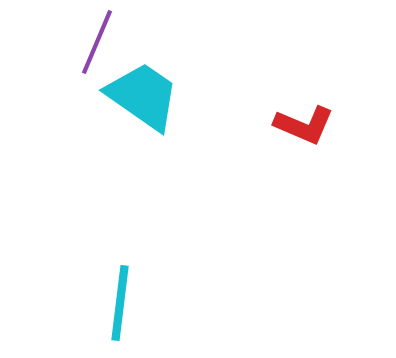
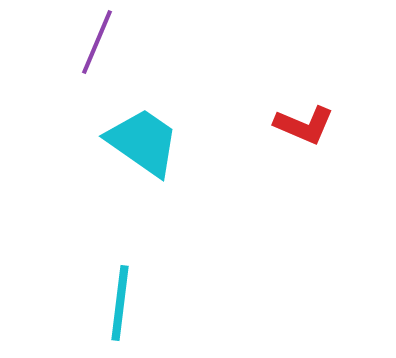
cyan trapezoid: moved 46 px down
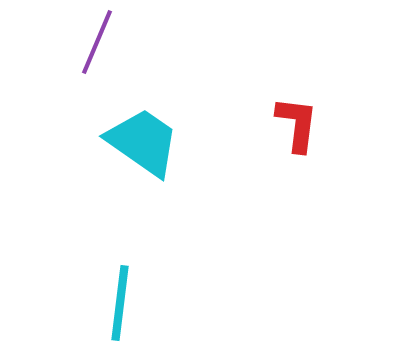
red L-shape: moved 7 px left, 1 px up; rotated 106 degrees counterclockwise
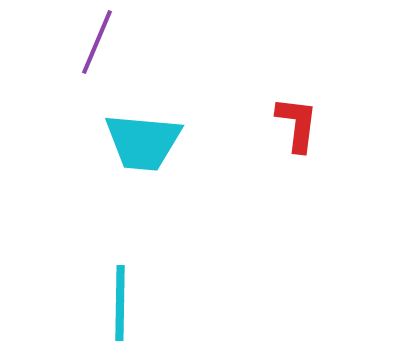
cyan trapezoid: rotated 150 degrees clockwise
cyan line: rotated 6 degrees counterclockwise
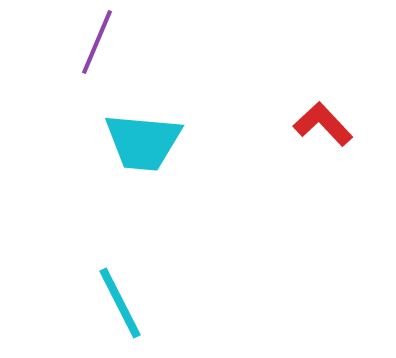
red L-shape: moved 26 px right; rotated 50 degrees counterclockwise
cyan line: rotated 28 degrees counterclockwise
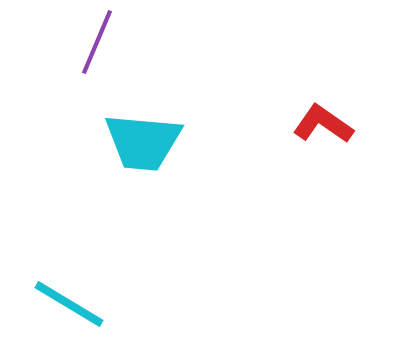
red L-shape: rotated 12 degrees counterclockwise
cyan line: moved 51 px left, 1 px down; rotated 32 degrees counterclockwise
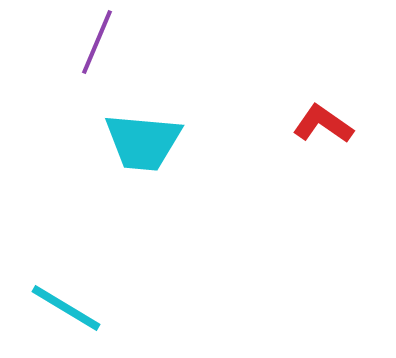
cyan line: moved 3 px left, 4 px down
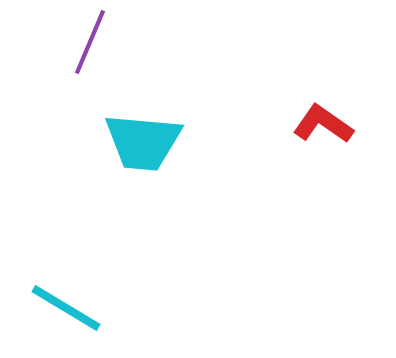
purple line: moved 7 px left
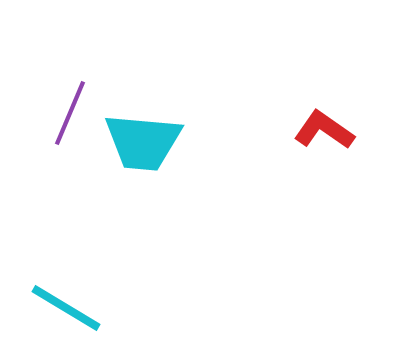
purple line: moved 20 px left, 71 px down
red L-shape: moved 1 px right, 6 px down
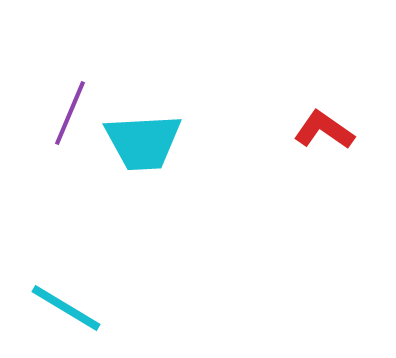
cyan trapezoid: rotated 8 degrees counterclockwise
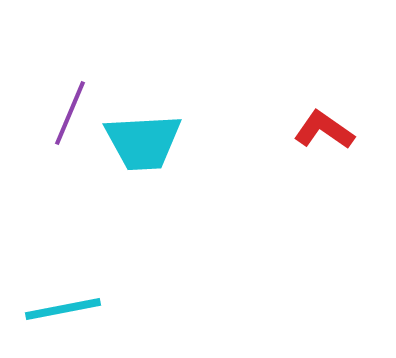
cyan line: moved 3 px left, 1 px down; rotated 42 degrees counterclockwise
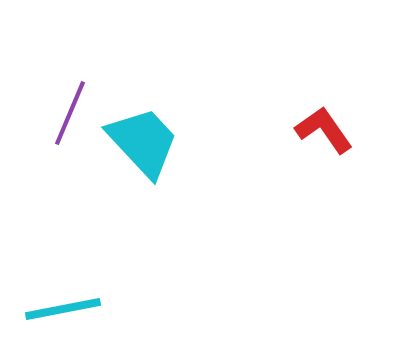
red L-shape: rotated 20 degrees clockwise
cyan trapezoid: rotated 130 degrees counterclockwise
